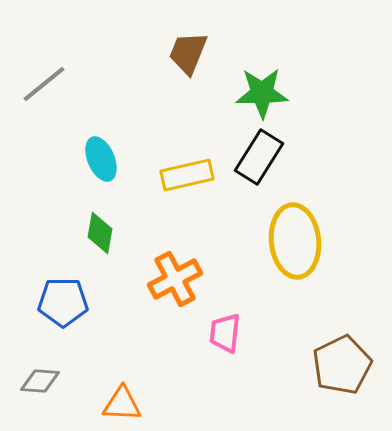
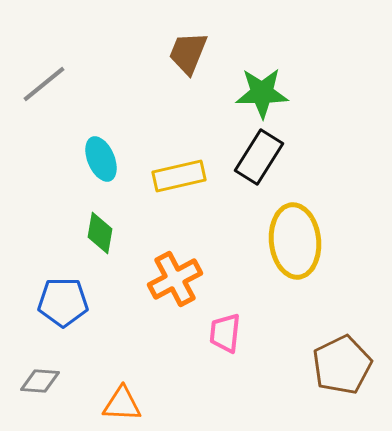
yellow rectangle: moved 8 px left, 1 px down
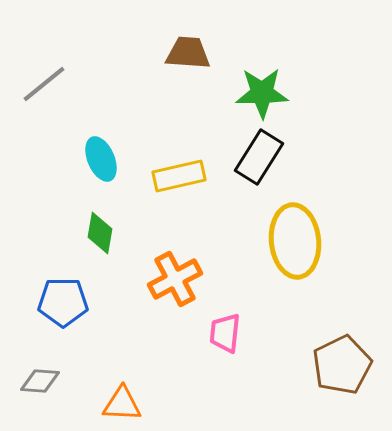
brown trapezoid: rotated 72 degrees clockwise
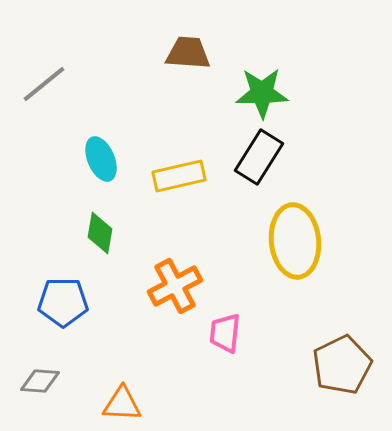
orange cross: moved 7 px down
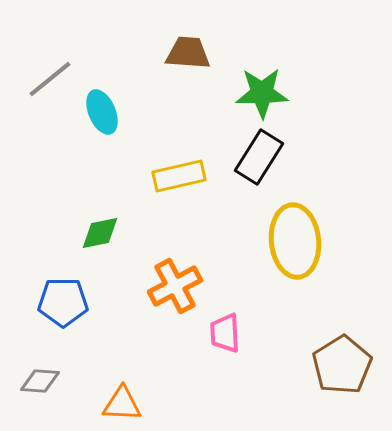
gray line: moved 6 px right, 5 px up
cyan ellipse: moved 1 px right, 47 px up
green diamond: rotated 69 degrees clockwise
pink trapezoid: rotated 9 degrees counterclockwise
brown pentagon: rotated 6 degrees counterclockwise
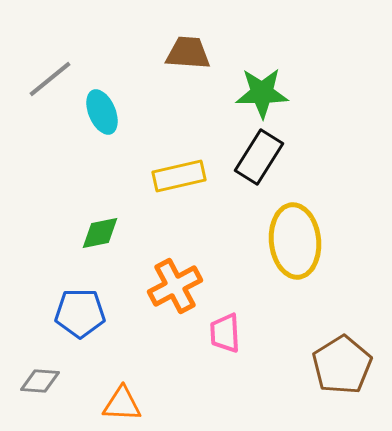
blue pentagon: moved 17 px right, 11 px down
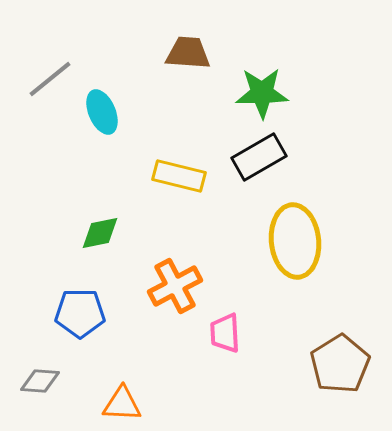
black rectangle: rotated 28 degrees clockwise
yellow rectangle: rotated 27 degrees clockwise
brown pentagon: moved 2 px left, 1 px up
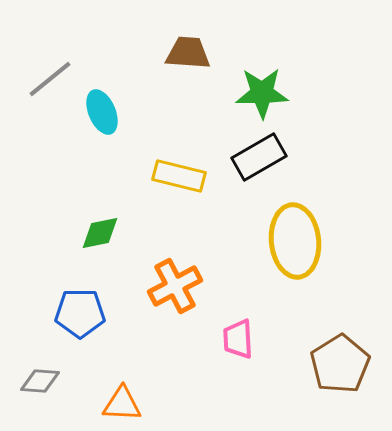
pink trapezoid: moved 13 px right, 6 px down
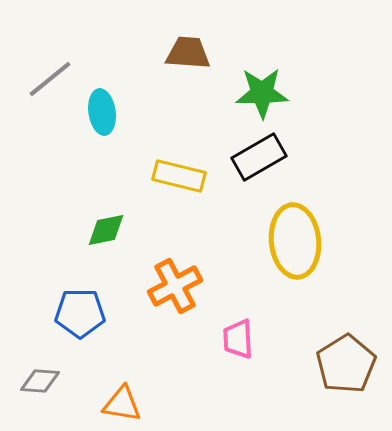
cyan ellipse: rotated 15 degrees clockwise
green diamond: moved 6 px right, 3 px up
brown pentagon: moved 6 px right
orange triangle: rotated 6 degrees clockwise
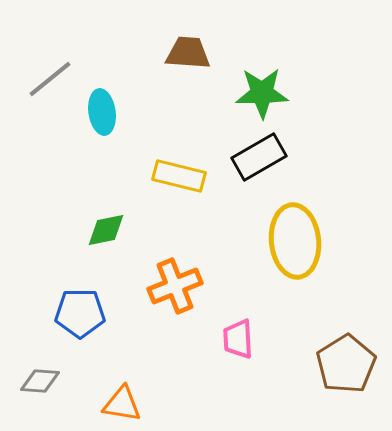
orange cross: rotated 6 degrees clockwise
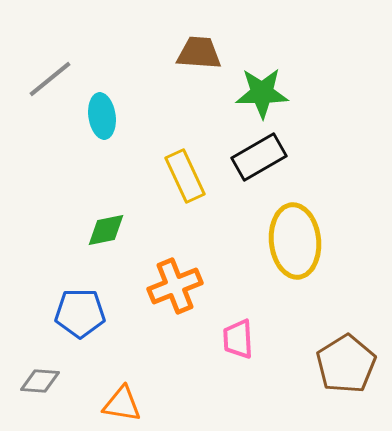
brown trapezoid: moved 11 px right
cyan ellipse: moved 4 px down
yellow rectangle: moved 6 px right; rotated 51 degrees clockwise
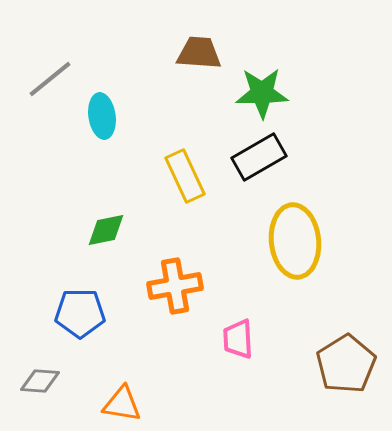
orange cross: rotated 12 degrees clockwise
